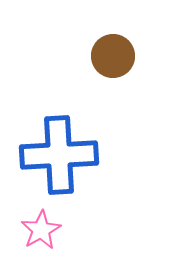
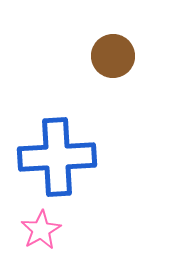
blue cross: moved 2 px left, 2 px down
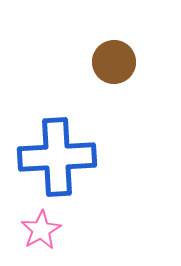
brown circle: moved 1 px right, 6 px down
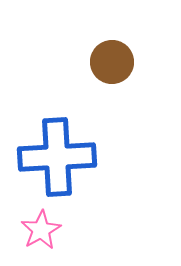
brown circle: moved 2 px left
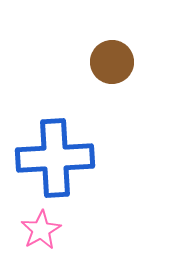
blue cross: moved 2 px left, 1 px down
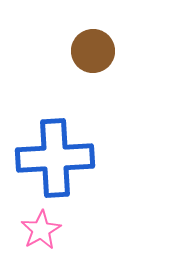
brown circle: moved 19 px left, 11 px up
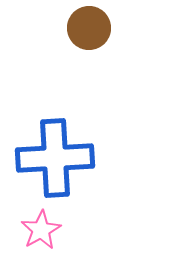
brown circle: moved 4 px left, 23 px up
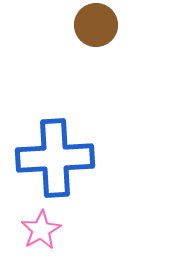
brown circle: moved 7 px right, 3 px up
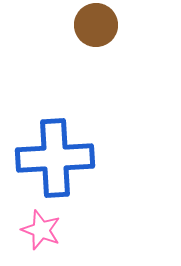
pink star: rotated 21 degrees counterclockwise
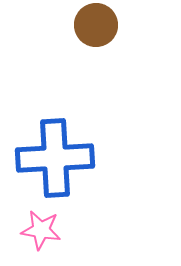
pink star: rotated 12 degrees counterclockwise
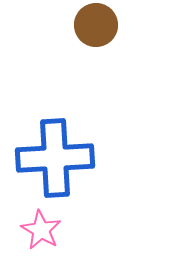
pink star: rotated 21 degrees clockwise
